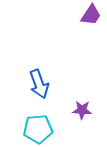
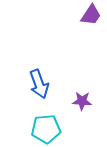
purple star: moved 9 px up
cyan pentagon: moved 8 px right
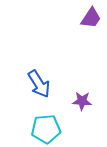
purple trapezoid: moved 3 px down
blue arrow: rotated 12 degrees counterclockwise
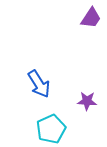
purple star: moved 5 px right
cyan pentagon: moved 5 px right; rotated 20 degrees counterclockwise
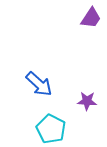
blue arrow: rotated 16 degrees counterclockwise
cyan pentagon: rotated 20 degrees counterclockwise
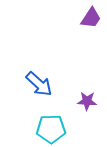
cyan pentagon: rotated 28 degrees counterclockwise
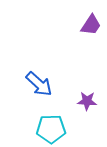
purple trapezoid: moved 7 px down
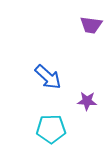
purple trapezoid: rotated 65 degrees clockwise
blue arrow: moved 9 px right, 7 px up
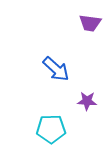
purple trapezoid: moved 1 px left, 2 px up
blue arrow: moved 8 px right, 8 px up
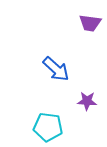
cyan pentagon: moved 3 px left, 2 px up; rotated 8 degrees clockwise
